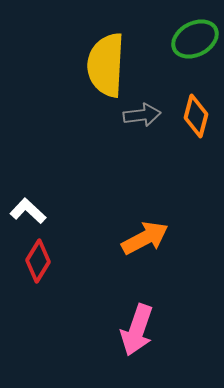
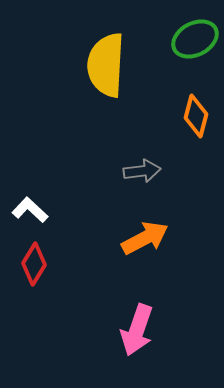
gray arrow: moved 56 px down
white L-shape: moved 2 px right, 1 px up
red diamond: moved 4 px left, 3 px down
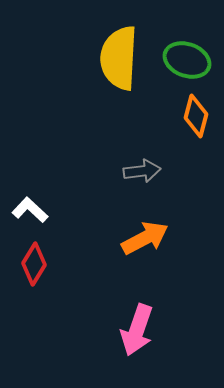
green ellipse: moved 8 px left, 21 px down; rotated 48 degrees clockwise
yellow semicircle: moved 13 px right, 7 px up
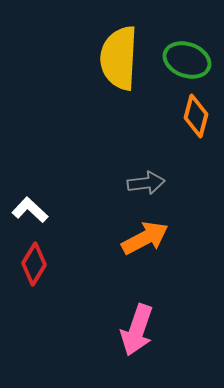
gray arrow: moved 4 px right, 12 px down
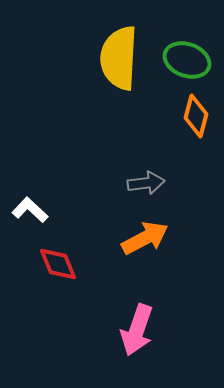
red diamond: moved 24 px right; rotated 54 degrees counterclockwise
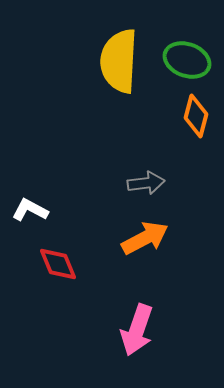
yellow semicircle: moved 3 px down
white L-shape: rotated 15 degrees counterclockwise
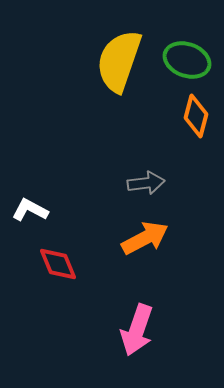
yellow semicircle: rotated 16 degrees clockwise
